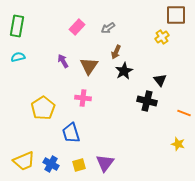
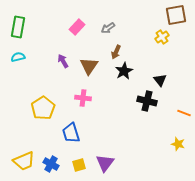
brown square: rotated 10 degrees counterclockwise
green rectangle: moved 1 px right, 1 px down
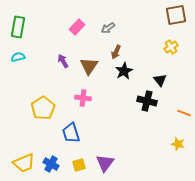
yellow cross: moved 9 px right, 10 px down
yellow trapezoid: moved 2 px down
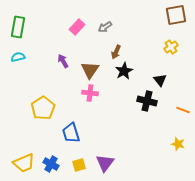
gray arrow: moved 3 px left, 1 px up
brown triangle: moved 1 px right, 4 px down
pink cross: moved 7 px right, 5 px up
orange line: moved 1 px left, 3 px up
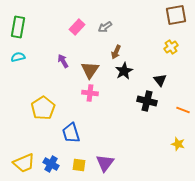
yellow square: rotated 24 degrees clockwise
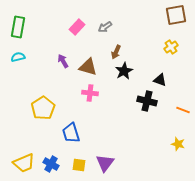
brown triangle: moved 2 px left, 3 px up; rotated 48 degrees counterclockwise
black triangle: rotated 32 degrees counterclockwise
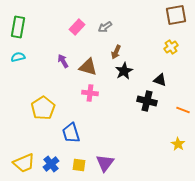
yellow star: rotated 16 degrees clockwise
blue cross: rotated 21 degrees clockwise
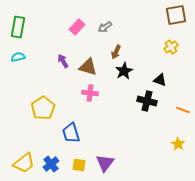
yellow trapezoid: rotated 15 degrees counterclockwise
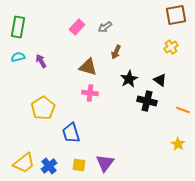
purple arrow: moved 22 px left
black star: moved 5 px right, 8 px down
black triangle: rotated 16 degrees clockwise
blue cross: moved 2 px left, 2 px down
